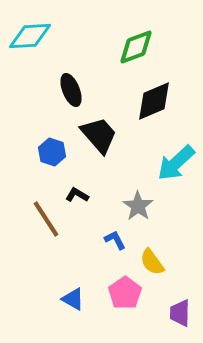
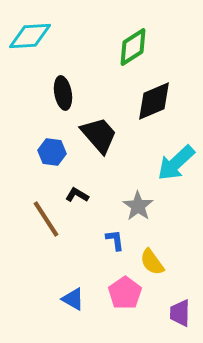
green diamond: moved 3 px left; rotated 12 degrees counterclockwise
black ellipse: moved 8 px left, 3 px down; rotated 12 degrees clockwise
blue hexagon: rotated 12 degrees counterclockwise
blue L-shape: rotated 20 degrees clockwise
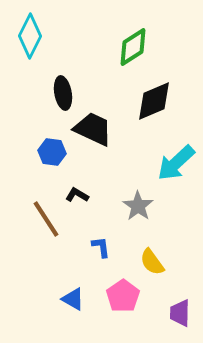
cyan diamond: rotated 60 degrees counterclockwise
black trapezoid: moved 6 px left, 6 px up; rotated 24 degrees counterclockwise
blue L-shape: moved 14 px left, 7 px down
pink pentagon: moved 2 px left, 3 px down
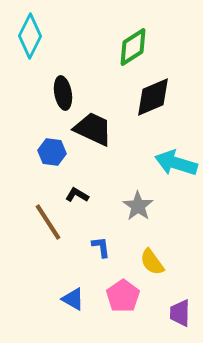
black diamond: moved 1 px left, 4 px up
cyan arrow: rotated 60 degrees clockwise
brown line: moved 2 px right, 3 px down
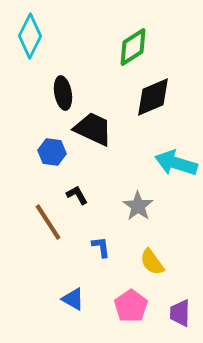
black L-shape: rotated 30 degrees clockwise
pink pentagon: moved 8 px right, 10 px down
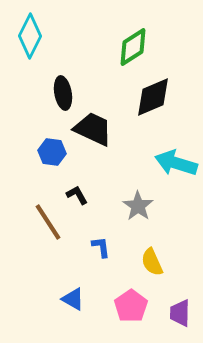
yellow semicircle: rotated 12 degrees clockwise
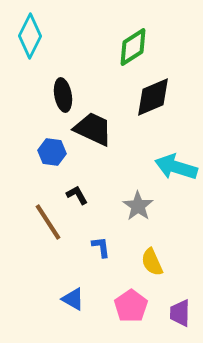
black ellipse: moved 2 px down
cyan arrow: moved 4 px down
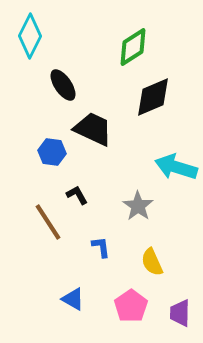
black ellipse: moved 10 px up; rotated 24 degrees counterclockwise
